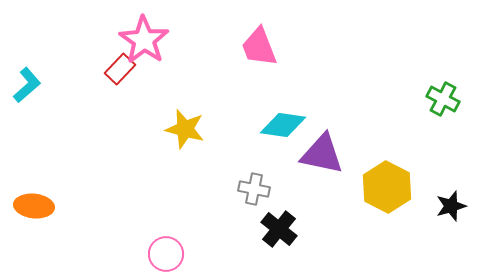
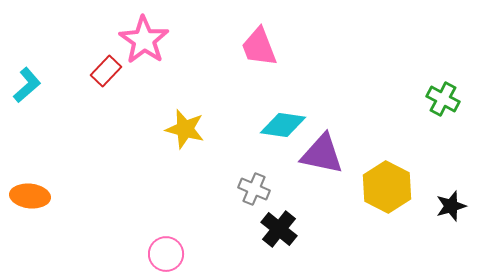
red rectangle: moved 14 px left, 2 px down
gray cross: rotated 12 degrees clockwise
orange ellipse: moved 4 px left, 10 px up
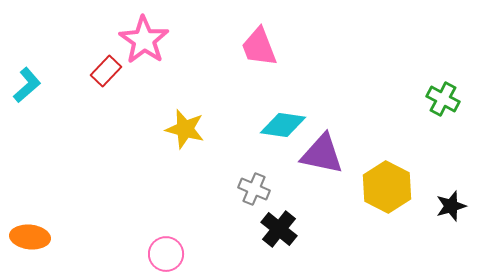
orange ellipse: moved 41 px down
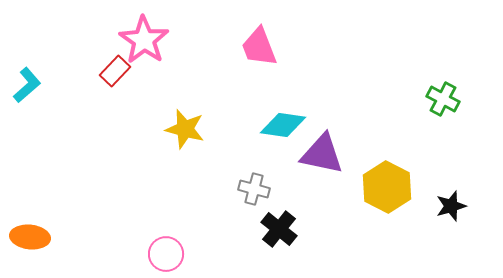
red rectangle: moved 9 px right
gray cross: rotated 8 degrees counterclockwise
